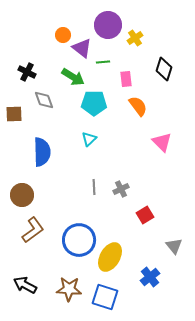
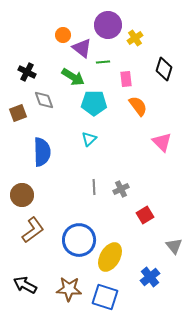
brown square: moved 4 px right, 1 px up; rotated 18 degrees counterclockwise
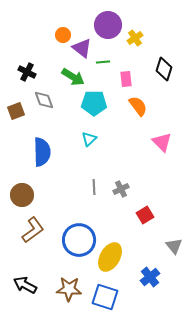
brown square: moved 2 px left, 2 px up
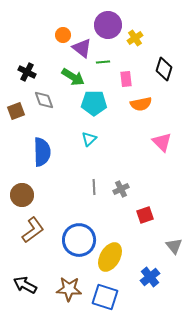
orange semicircle: moved 3 px right, 2 px up; rotated 115 degrees clockwise
red square: rotated 12 degrees clockwise
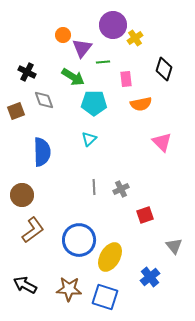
purple circle: moved 5 px right
purple triangle: rotated 30 degrees clockwise
